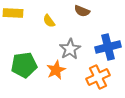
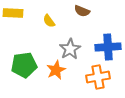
blue cross: rotated 10 degrees clockwise
orange cross: rotated 15 degrees clockwise
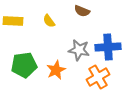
yellow rectangle: moved 8 px down
gray star: moved 9 px right, 1 px down; rotated 30 degrees counterclockwise
orange cross: rotated 20 degrees counterclockwise
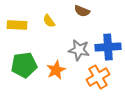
yellow rectangle: moved 4 px right, 4 px down
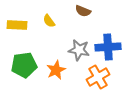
brown semicircle: moved 1 px right
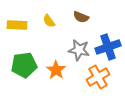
brown semicircle: moved 2 px left, 6 px down
blue cross: rotated 15 degrees counterclockwise
orange star: rotated 12 degrees counterclockwise
